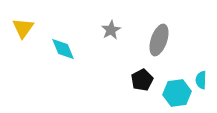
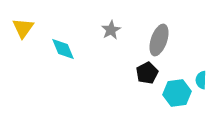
black pentagon: moved 5 px right, 7 px up
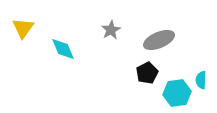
gray ellipse: rotated 48 degrees clockwise
